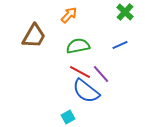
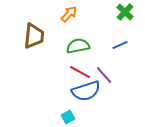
orange arrow: moved 1 px up
brown trapezoid: rotated 24 degrees counterclockwise
purple line: moved 3 px right, 1 px down
blue semicircle: rotated 56 degrees counterclockwise
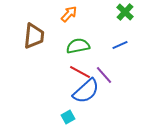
blue semicircle: rotated 24 degrees counterclockwise
